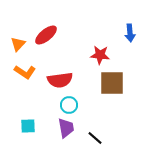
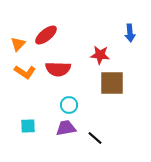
red semicircle: moved 2 px left, 11 px up; rotated 10 degrees clockwise
purple trapezoid: rotated 90 degrees counterclockwise
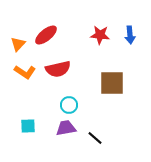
blue arrow: moved 2 px down
red star: moved 20 px up
red semicircle: rotated 15 degrees counterclockwise
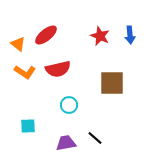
red star: moved 1 px down; rotated 18 degrees clockwise
orange triangle: rotated 35 degrees counterclockwise
purple trapezoid: moved 15 px down
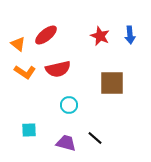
cyan square: moved 1 px right, 4 px down
purple trapezoid: rotated 25 degrees clockwise
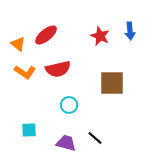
blue arrow: moved 4 px up
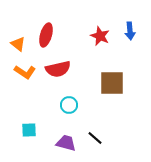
red ellipse: rotated 35 degrees counterclockwise
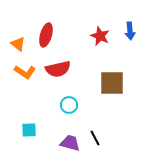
black line: rotated 21 degrees clockwise
purple trapezoid: moved 4 px right
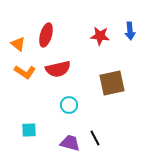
red star: rotated 18 degrees counterclockwise
brown square: rotated 12 degrees counterclockwise
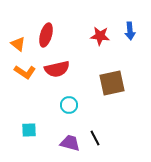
red semicircle: moved 1 px left
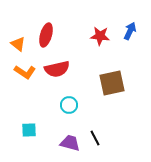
blue arrow: rotated 150 degrees counterclockwise
